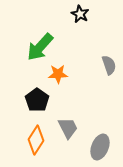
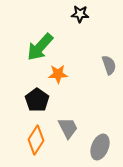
black star: rotated 24 degrees counterclockwise
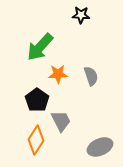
black star: moved 1 px right, 1 px down
gray semicircle: moved 18 px left, 11 px down
gray trapezoid: moved 7 px left, 7 px up
gray ellipse: rotated 45 degrees clockwise
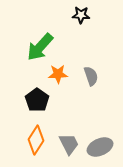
gray trapezoid: moved 8 px right, 23 px down
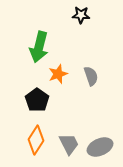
green arrow: moved 1 px left; rotated 28 degrees counterclockwise
orange star: rotated 18 degrees counterclockwise
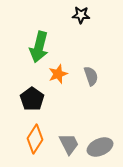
black pentagon: moved 5 px left, 1 px up
orange diamond: moved 1 px left, 1 px up
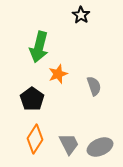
black star: rotated 30 degrees clockwise
gray semicircle: moved 3 px right, 10 px down
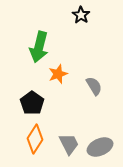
gray semicircle: rotated 12 degrees counterclockwise
black pentagon: moved 4 px down
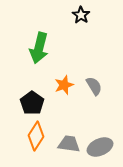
green arrow: moved 1 px down
orange star: moved 6 px right, 11 px down
orange diamond: moved 1 px right, 3 px up
gray trapezoid: rotated 55 degrees counterclockwise
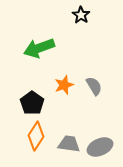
green arrow: rotated 56 degrees clockwise
